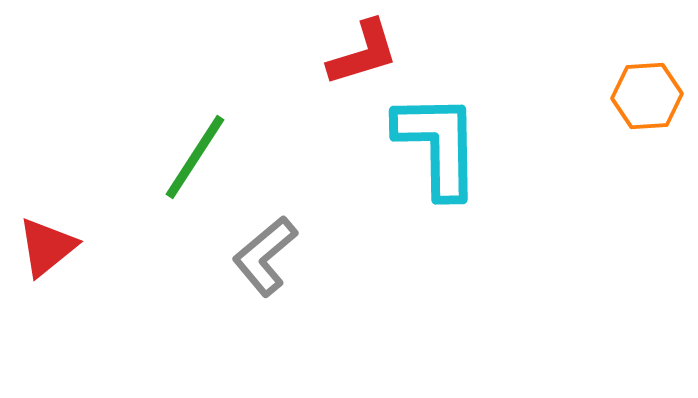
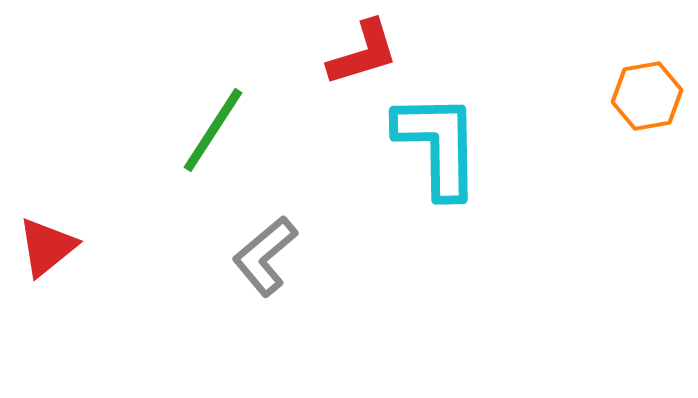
orange hexagon: rotated 6 degrees counterclockwise
green line: moved 18 px right, 27 px up
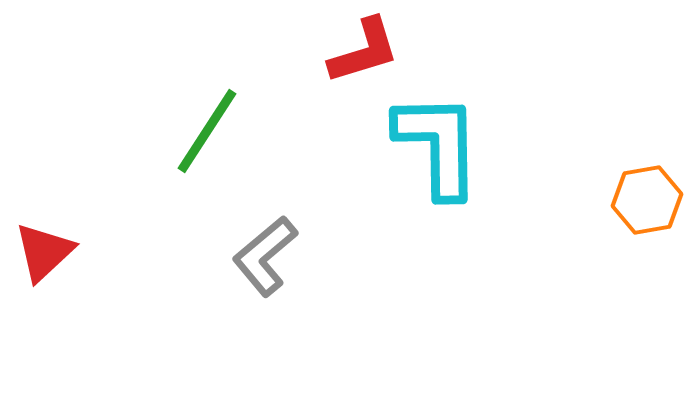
red L-shape: moved 1 px right, 2 px up
orange hexagon: moved 104 px down
green line: moved 6 px left, 1 px down
red triangle: moved 3 px left, 5 px down; rotated 4 degrees counterclockwise
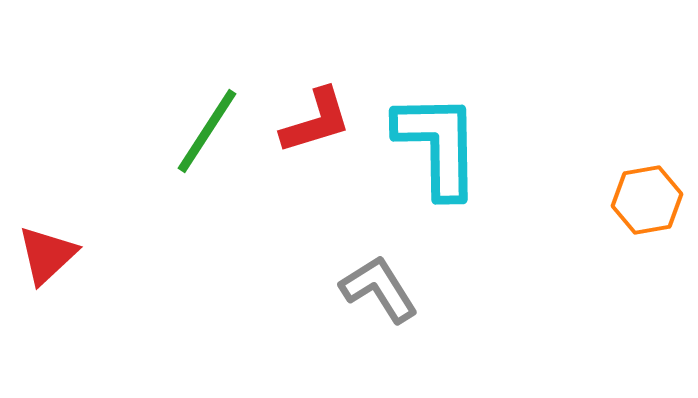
red L-shape: moved 48 px left, 70 px down
red triangle: moved 3 px right, 3 px down
gray L-shape: moved 114 px right, 33 px down; rotated 98 degrees clockwise
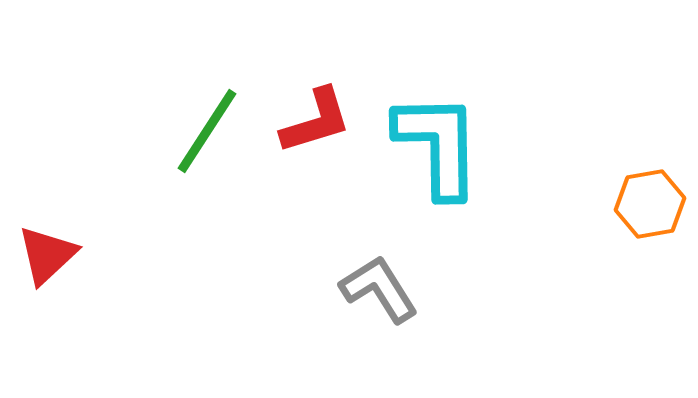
orange hexagon: moved 3 px right, 4 px down
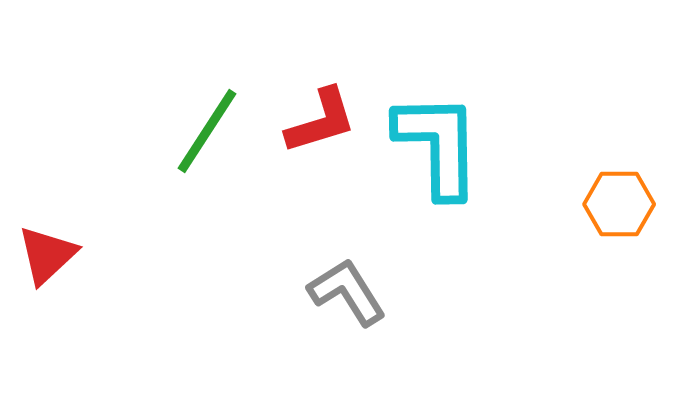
red L-shape: moved 5 px right
orange hexagon: moved 31 px left; rotated 10 degrees clockwise
gray L-shape: moved 32 px left, 3 px down
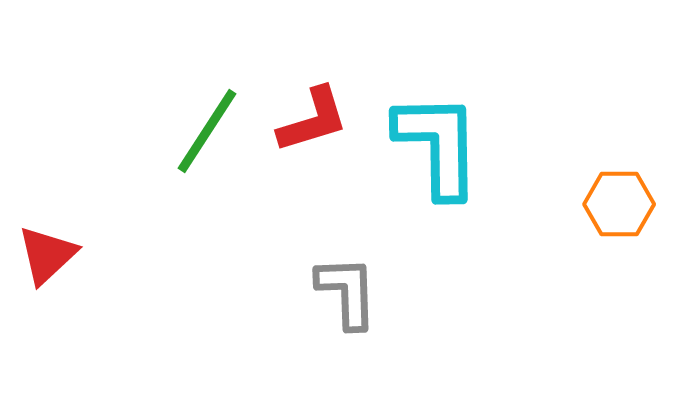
red L-shape: moved 8 px left, 1 px up
gray L-shape: rotated 30 degrees clockwise
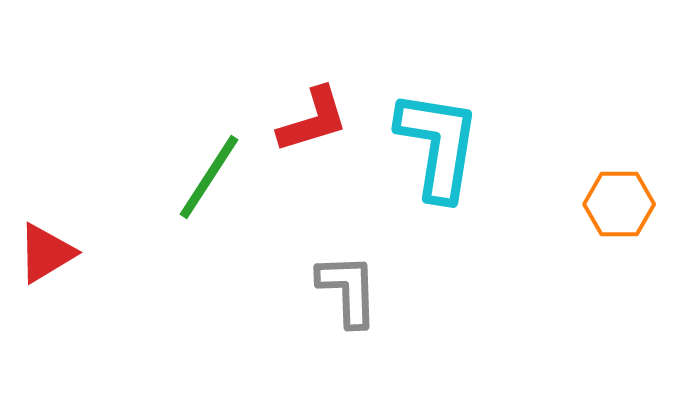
green line: moved 2 px right, 46 px down
cyan L-shape: rotated 10 degrees clockwise
red triangle: moved 1 px left, 2 px up; rotated 12 degrees clockwise
gray L-shape: moved 1 px right, 2 px up
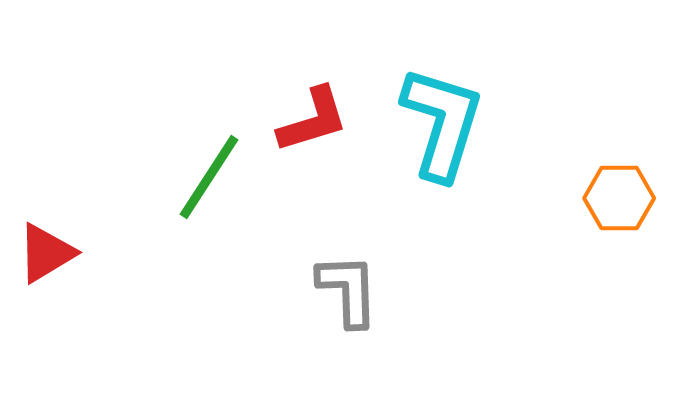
cyan L-shape: moved 4 px right, 22 px up; rotated 8 degrees clockwise
orange hexagon: moved 6 px up
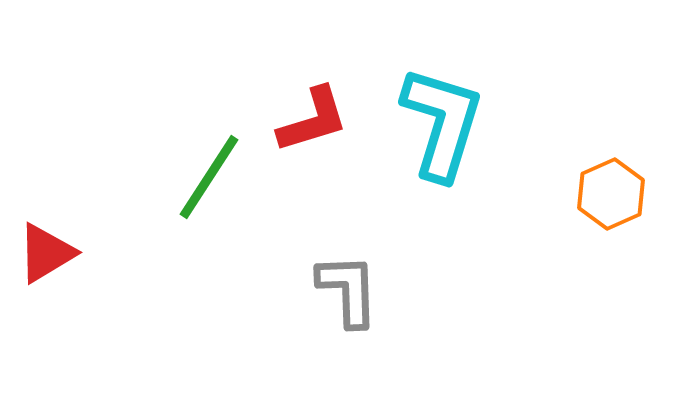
orange hexagon: moved 8 px left, 4 px up; rotated 24 degrees counterclockwise
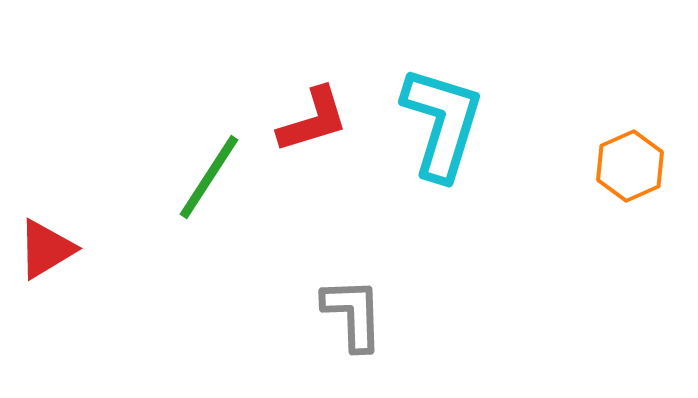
orange hexagon: moved 19 px right, 28 px up
red triangle: moved 4 px up
gray L-shape: moved 5 px right, 24 px down
